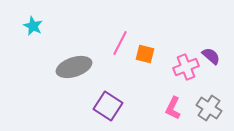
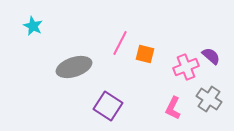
gray cross: moved 9 px up
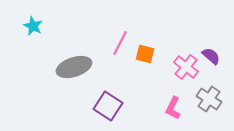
pink cross: rotated 30 degrees counterclockwise
